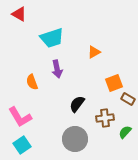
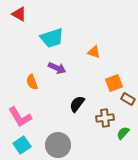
orange triangle: rotated 48 degrees clockwise
purple arrow: moved 1 px up; rotated 54 degrees counterclockwise
green semicircle: moved 2 px left, 1 px down
gray circle: moved 17 px left, 6 px down
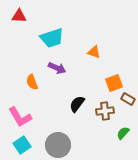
red triangle: moved 2 px down; rotated 28 degrees counterclockwise
brown cross: moved 7 px up
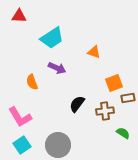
cyan trapezoid: rotated 15 degrees counterclockwise
brown rectangle: moved 1 px up; rotated 40 degrees counterclockwise
green semicircle: rotated 80 degrees clockwise
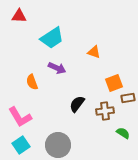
cyan square: moved 1 px left
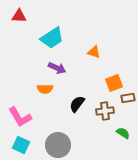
orange semicircle: moved 13 px right, 7 px down; rotated 70 degrees counterclockwise
cyan square: rotated 30 degrees counterclockwise
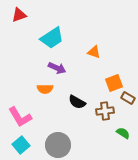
red triangle: moved 1 px up; rotated 21 degrees counterclockwise
brown rectangle: rotated 40 degrees clockwise
black semicircle: moved 2 px up; rotated 96 degrees counterclockwise
cyan square: rotated 24 degrees clockwise
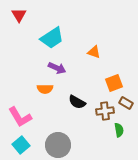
red triangle: rotated 42 degrees counterclockwise
brown rectangle: moved 2 px left, 5 px down
green semicircle: moved 4 px left, 3 px up; rotated 48 degrees clockwise
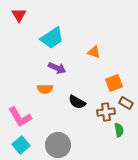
brown cross: moved 1 px right, 1 px down
